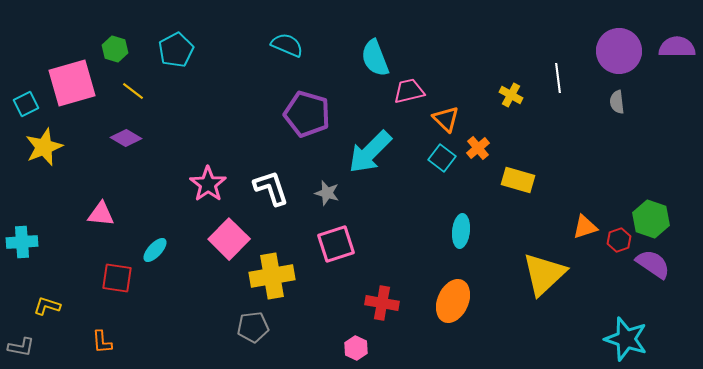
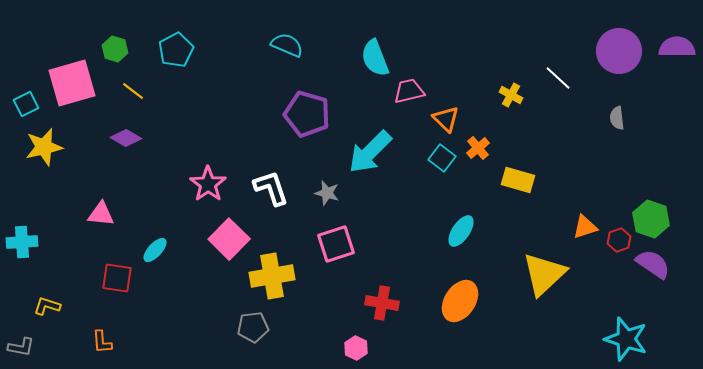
white line at (558, 78): rotated 40 degrees counterclockwise
gray semicircle at (617, 102): moved 16 px down
yellow star at (44, 147): rotated 9 degrees clockwise
cyan ellipse at (461, 231): rotated 28 degrees clockwise
orange ellipse at (453, 301): moved 7 px right; rotated 9 degrees clockwise
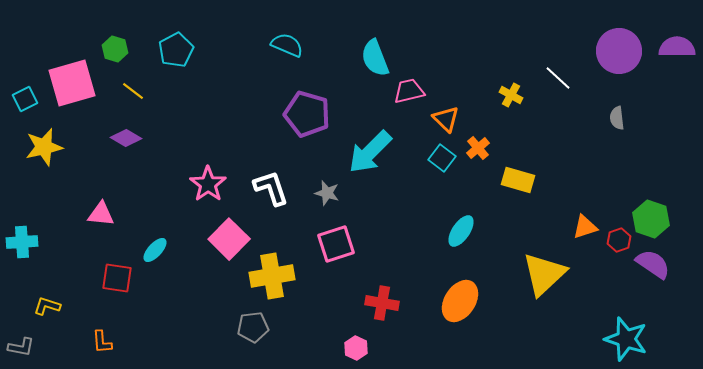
cyan square at (26, 104): moved 1 px left, 5 px up
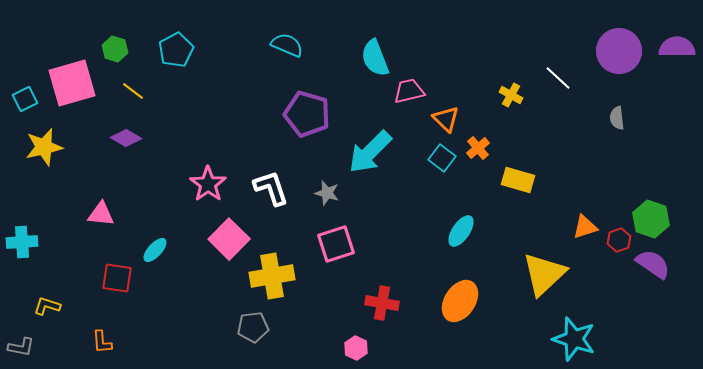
cyan star at (626, 339): moved 52 px left
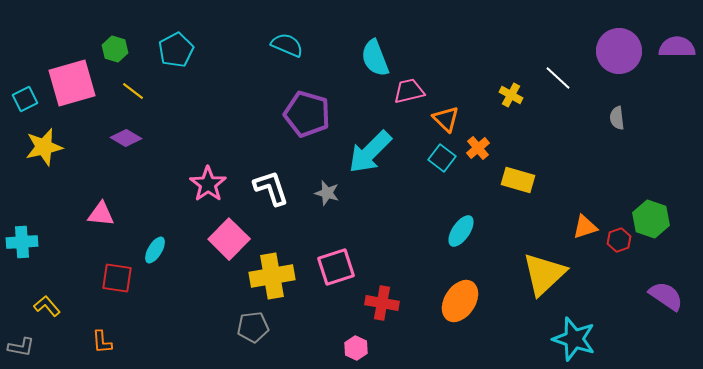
pink square at (336, 244): moved 23 px down
cyan ellipse at (155, 250): rotated 12 degrees counterclockwise
purple semicircle at (653, 264): moved 13 px right, 32 px down
yellow L-shape at (47, 306): rotated 32 degrees clockwise
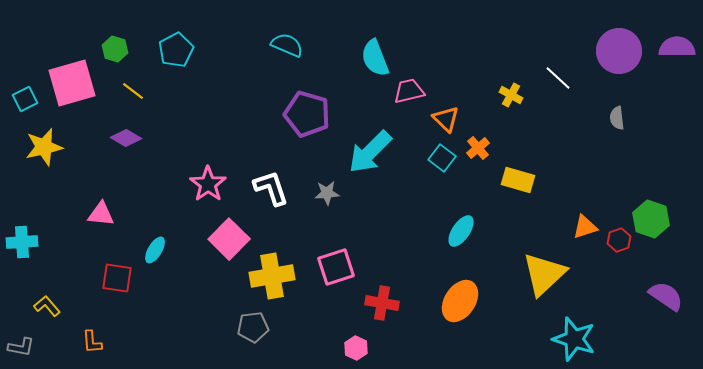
gray star at (327, 193): rotated 20 degrees counterclockwise
orange L-shape at (102, 342): moved 10 px left
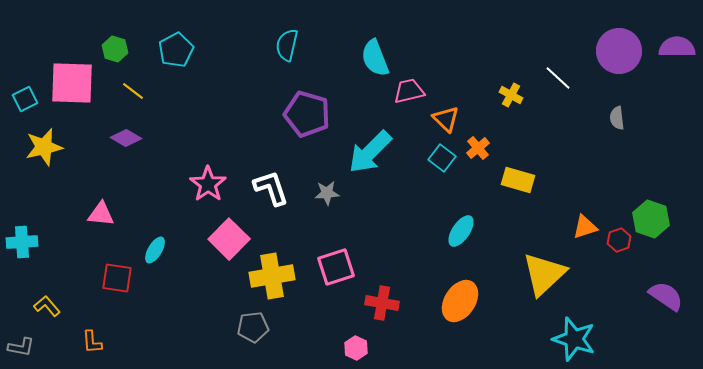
cyan semicircle at (287, 45): rotated 100 degrees counterclockwise
pink square at (72, 83): rotated 18 degrees clockwise
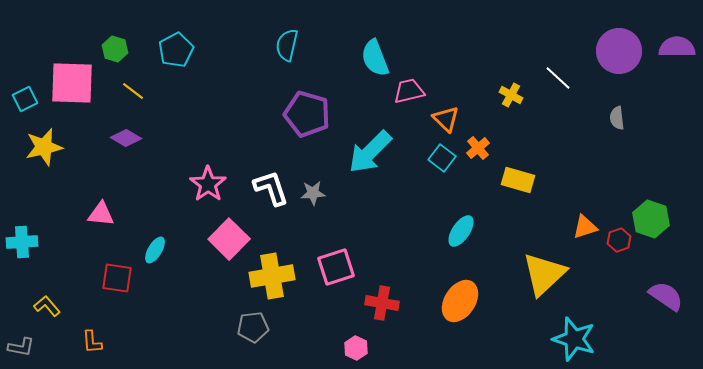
gray star at (327, 193): moved 14 px left
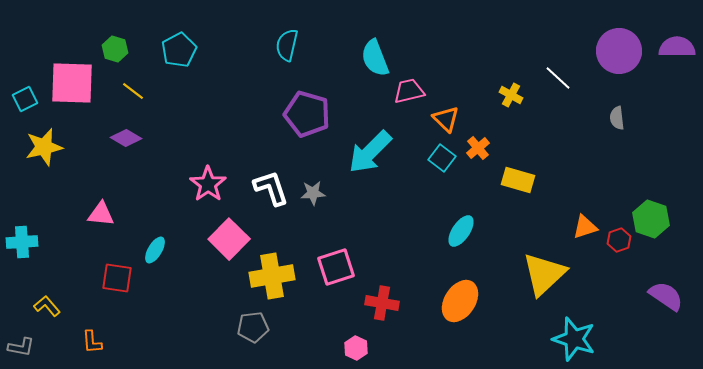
cyan pentagon at (176, 50): moved 3 px right
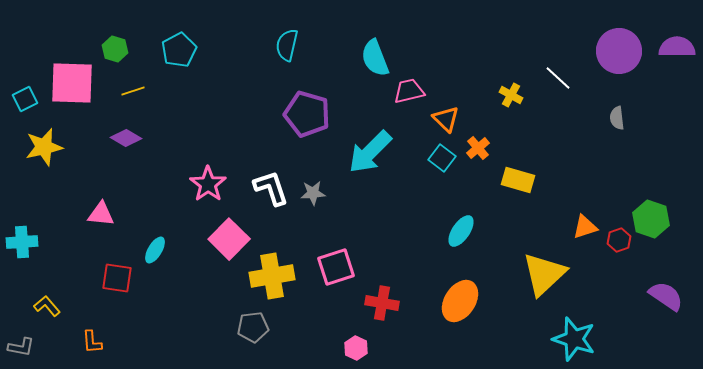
yellow line at (133, 91): rotated 55 degrees counterclockwise
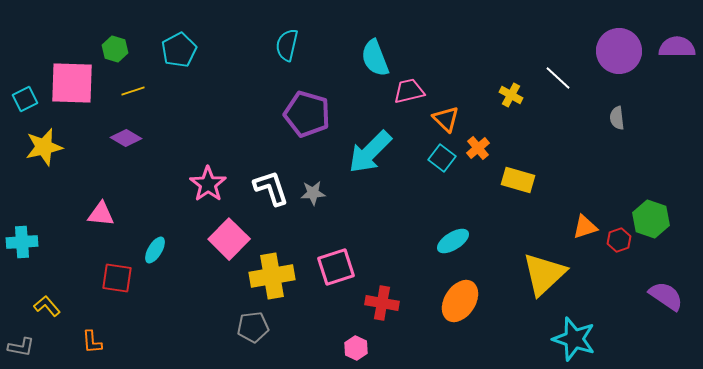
cyan ellipse at (461, 231): moved 8 px left, 10 px down; rotated 24 degrees clockwise
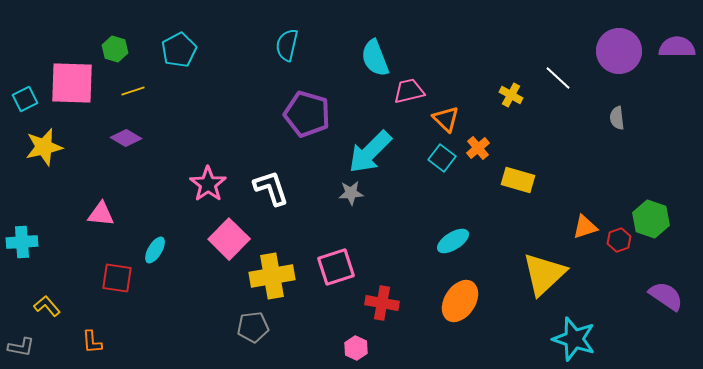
gray star at (313, 193): moved 38 px right
